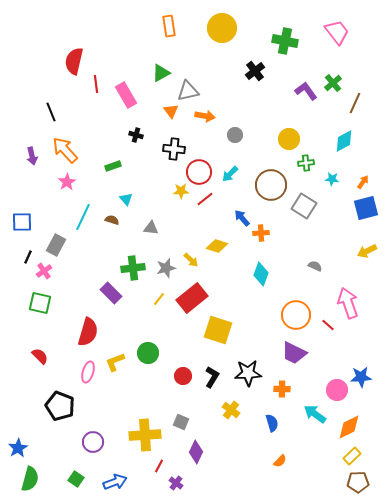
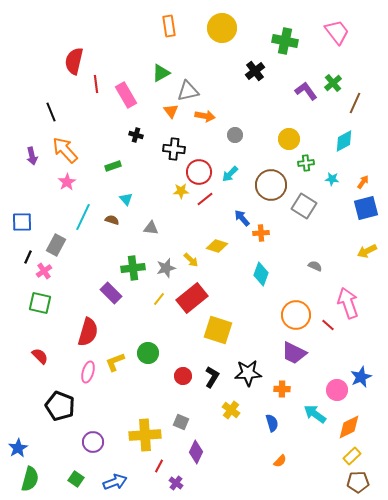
blue star at (361, 377): rotated 20 degrees counterclockwise
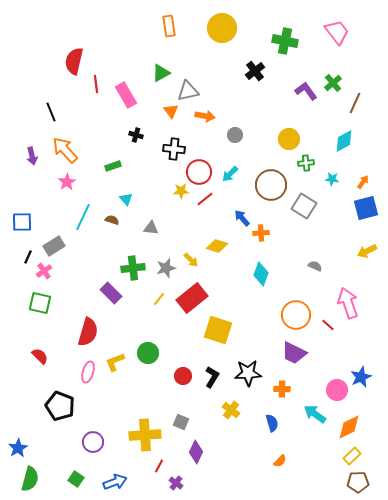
gray rectangle at (56, 245): moved 2 px left, 1 px down; rotated 30 degrees clockwise
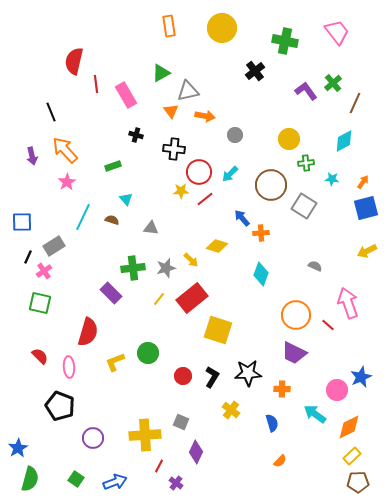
pink ellipse at (88, 372): moved 19 px left, 5 px up; rotated 20 degrees counterclockwise
purple circle at (93, 442): moved 4 px up
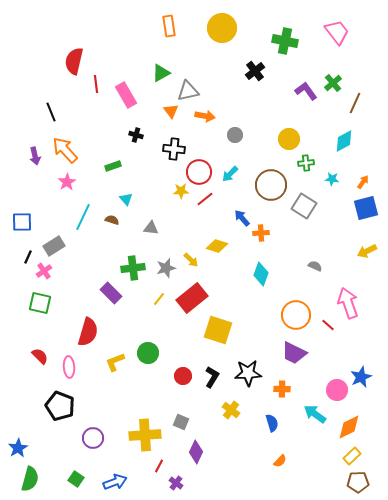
purple arrow at (32, 156): moved 3 px right
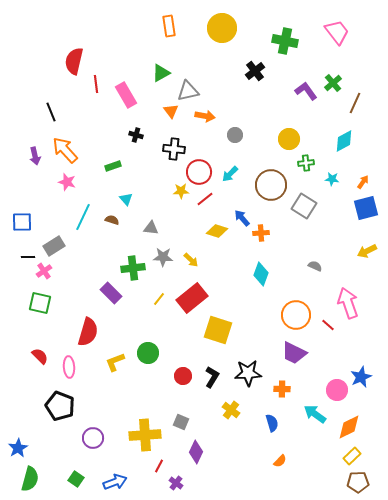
pink star at (67, 182): rotated 24 degrees counterclockwise
yellow diamond at (217, 246): moved 15 px up
black line at (28, 257): rotated 64 degrees clockwise
gray star at (166, 268): moved 3 px left, 11 px up; rotated 18 degrees clockwise
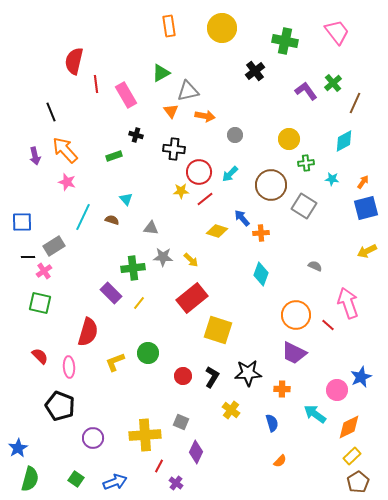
green rectangle at (113, 166): moved 1 px right, 10 px up
yellow line at (159, 299): moved 20 px left, 4 px down
brown pentagon at (358, 482): rotated 30 degrees counterclockwise
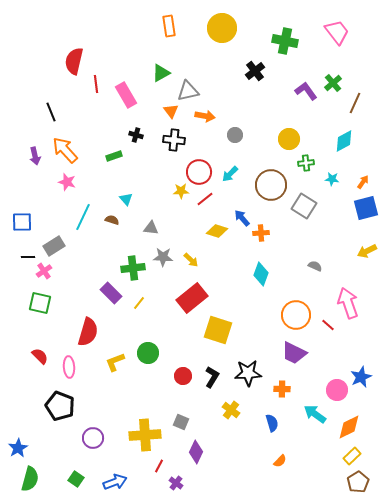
black cross at (174, 149): moved 9 px up
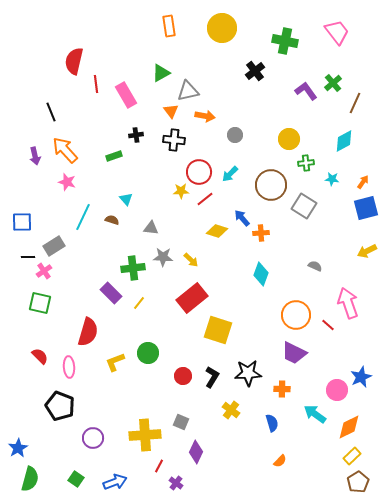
black cross at (136, 135): rotated 24 degrees counterclockwise
